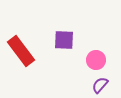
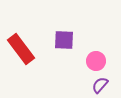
red rectangle: moved 2 px up
pink circle: moved 1 px down
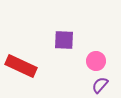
red rectangle: moved 17 px down; rotated 28 degrees counterclockwise
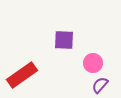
pink circle: moved 3 px left, 2 px down
red rectangle: moved 1 px right, 9 px down; rotated 60 degrees counterclockwise
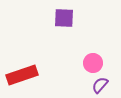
purple square: moved 22 px up
red rectangle: rotated 16 degrees clockwise
